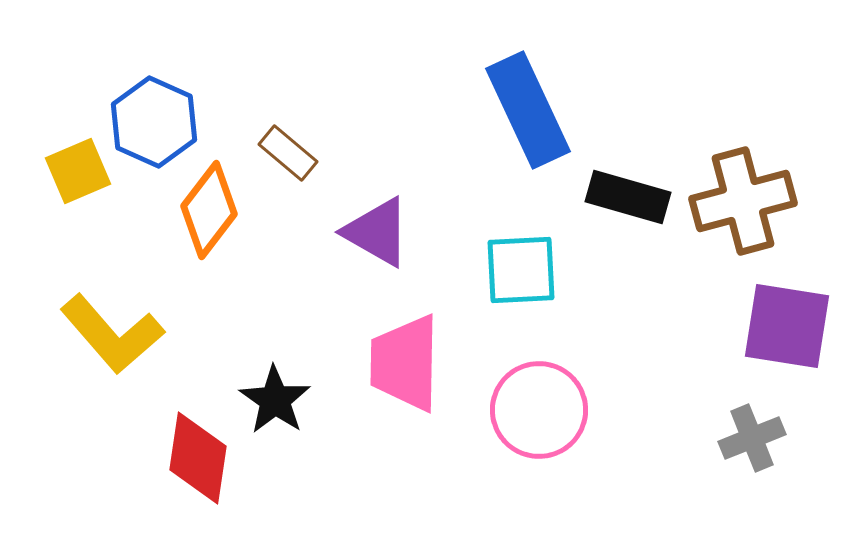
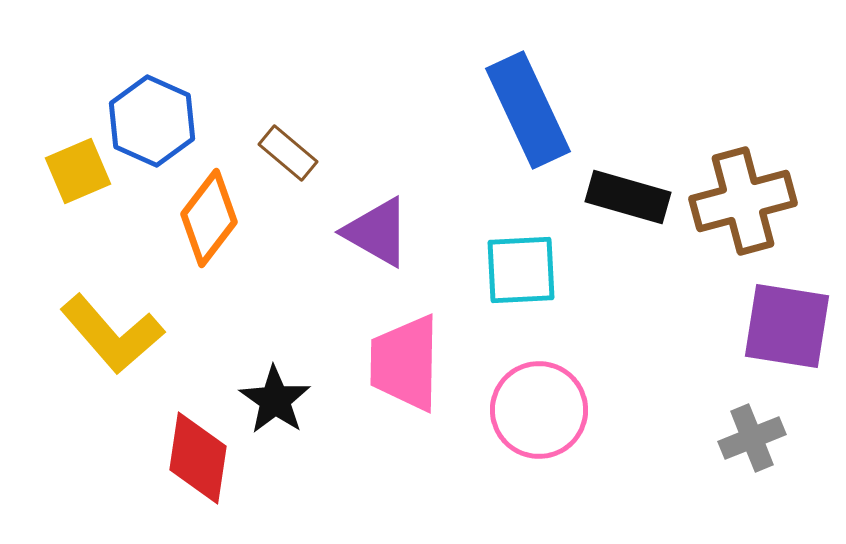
blue hexagon: moved 2 px left, 1 px up
orange diamond: moved 8 px down
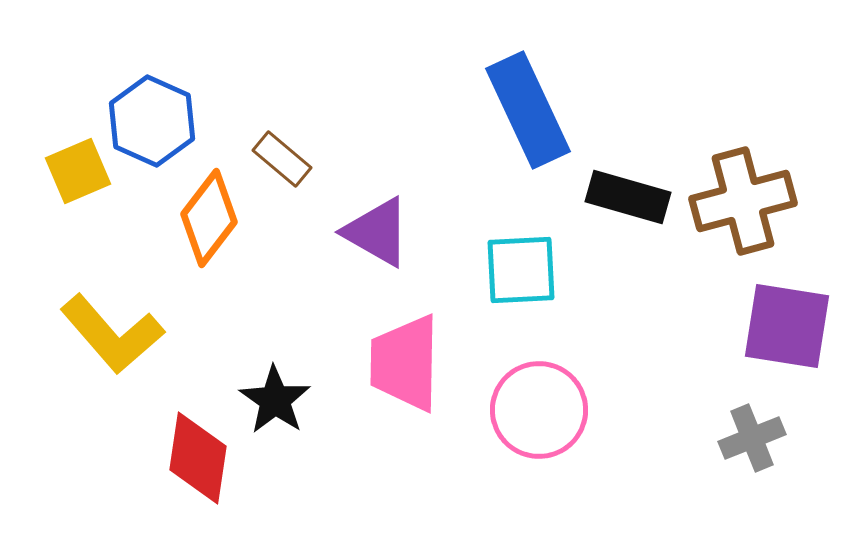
brown rectangle: moved 6 px left, 6 px down
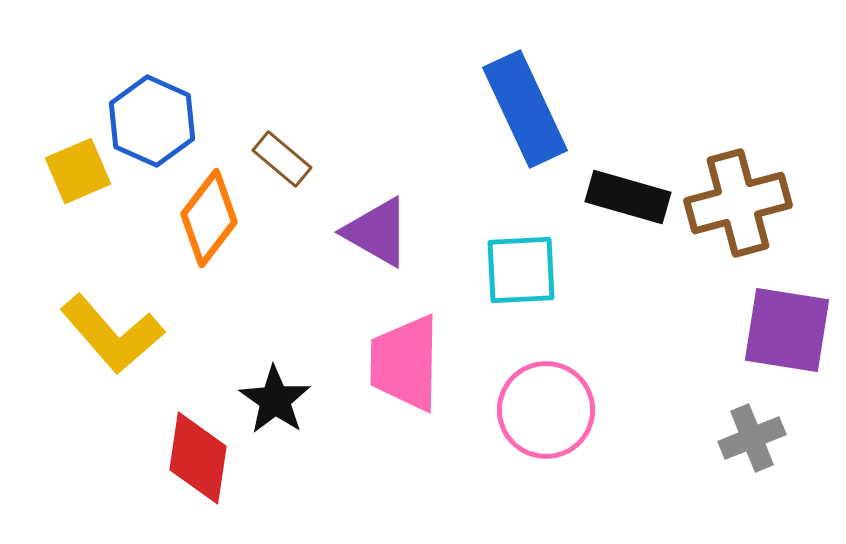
blue rectangle: moved 3 px left, 1 px up
brown cross: moved 5 px left, 2 px down
purple square: moved 4 px down
pink circle: moved 7 px right
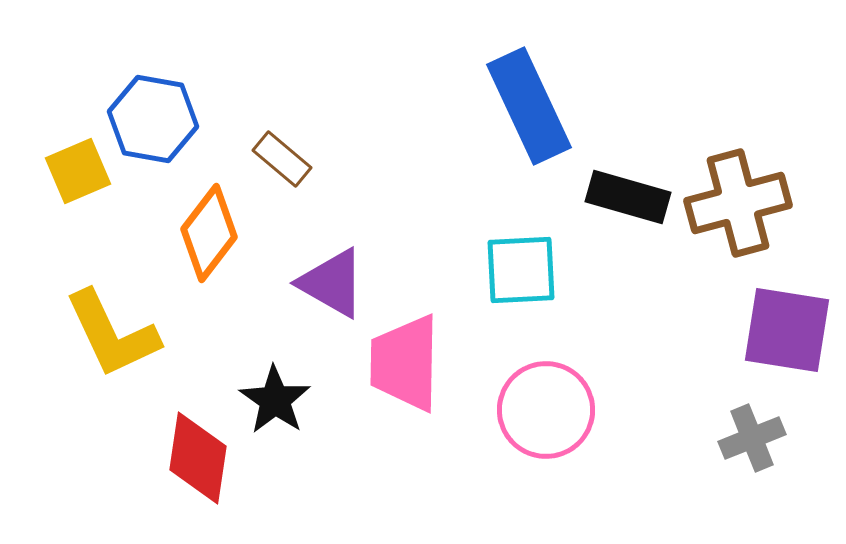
blue rectangle: moved 4 px right, 3 px up
blue hexagon: moved 1 px right, 2 px up; rotated 14 degrees counterclockwise
orange diamond: moved 15 px down
purple triangle: moved 45 px left, 51 px down
yellow L-shape: rotated 16 degrees clockwise
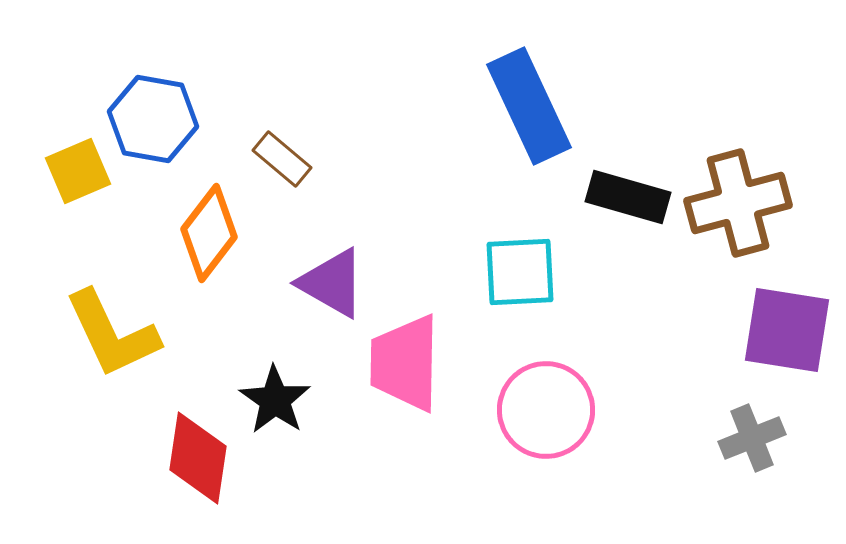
cyan square: moved 1 px left, 2 px down
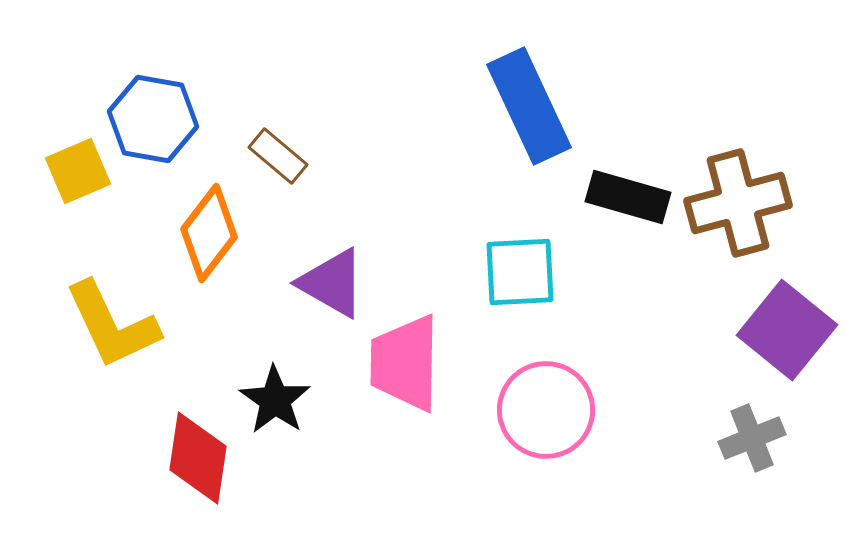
brown rectangle: moved 4 px left, 3 px up
purple square: rotated 30 degrees clockwise
yellow L-shape: moved 9 px up
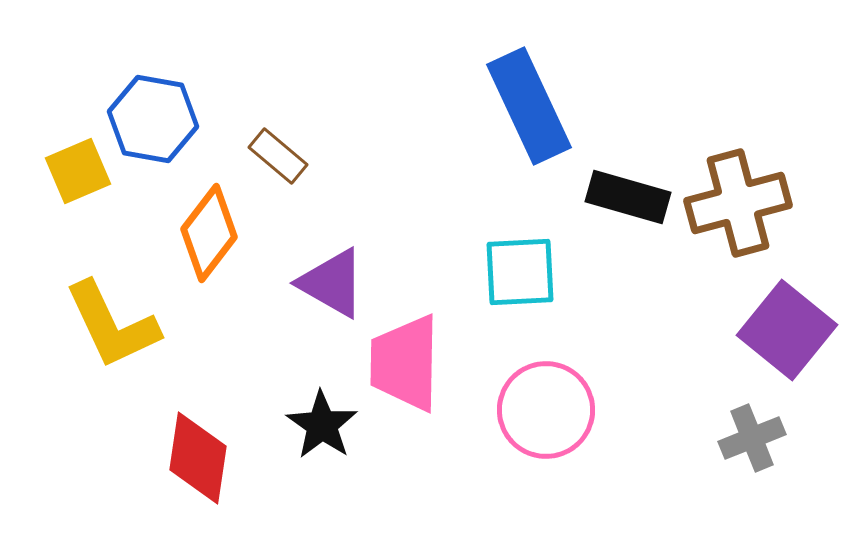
black star: moved 47 px right, 25 px down
